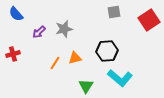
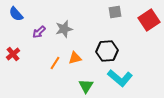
gray square: moved 1 px right
red cross: rotated 24 degrees counterclockwise
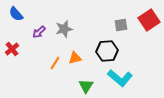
gray square: moved 6 px right, 13 px down
red cross: moved 1 px left, 5 px up
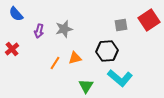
purple arrow: moved 1 px up; rotated 32 degrees counterclockwise
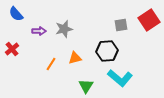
purple arrow: rotated 104 degrees counterclockwise
orange line: moved 4 px left, 1 px down
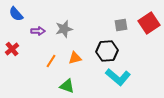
red square: moved 3 px down
purple arrow: moved 1 px left
orange line: moved 3 px up
cyan L-shape: moved 2 px left, 1 px up
green triangle: moved 19 px left; rotated 42 degrees counterclockwise
